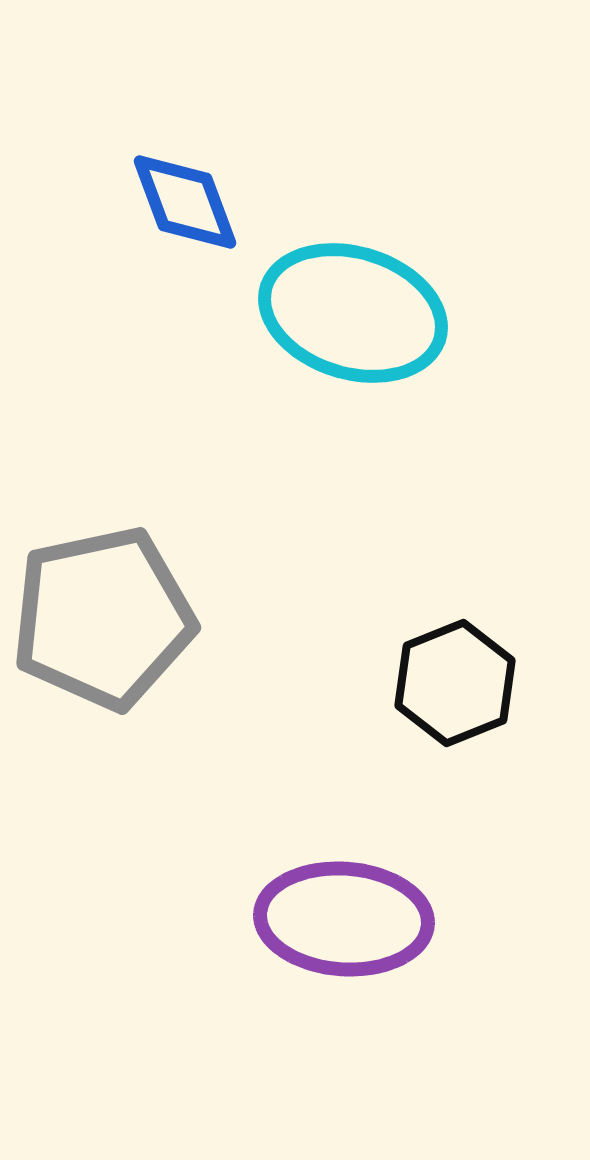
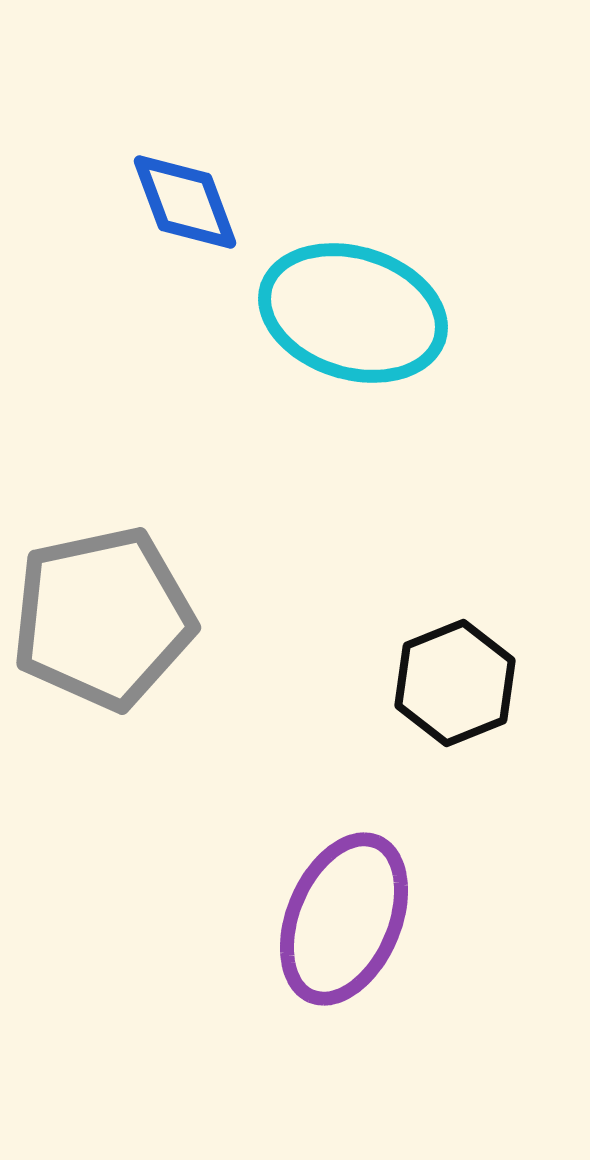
purple ellipse: rotated 71 degrees counterclockwise
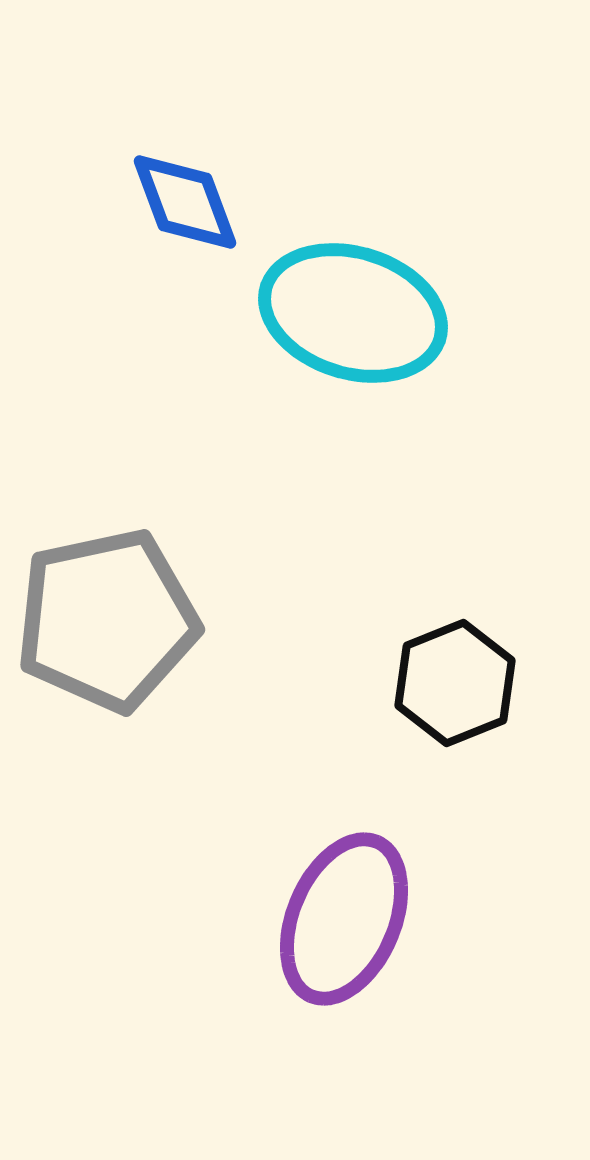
gray pentagon: moved 4 px right, 2 px down
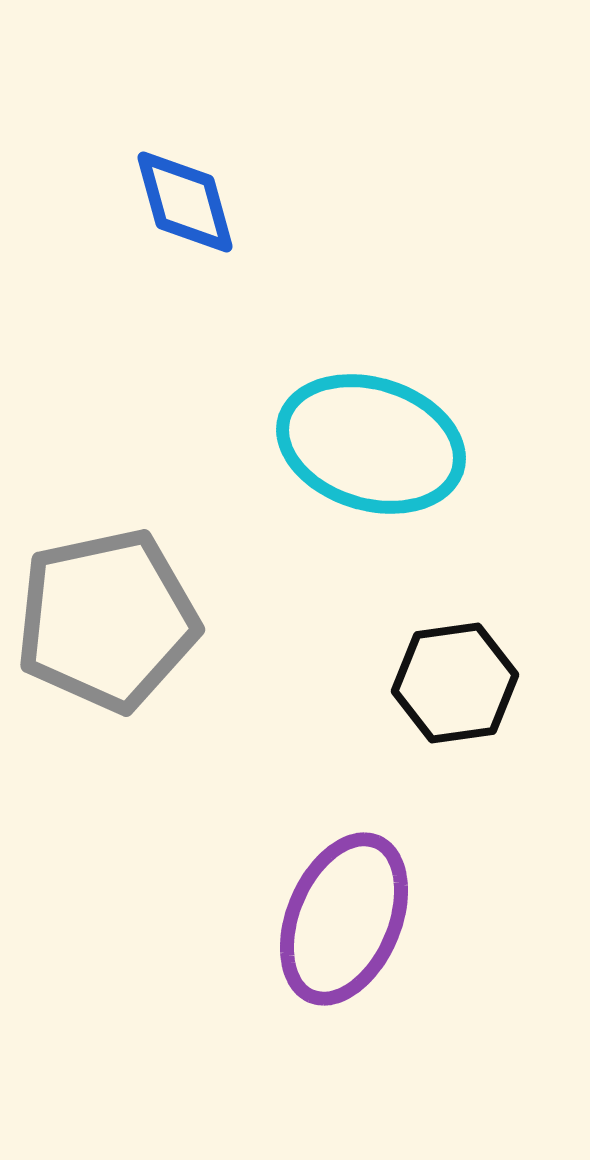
blue diamond: rotated 5 degrees clockwise
cyan ellipse: moved 18 px right, 131 px down
black hexagon: rotated 14 degrees clockwise
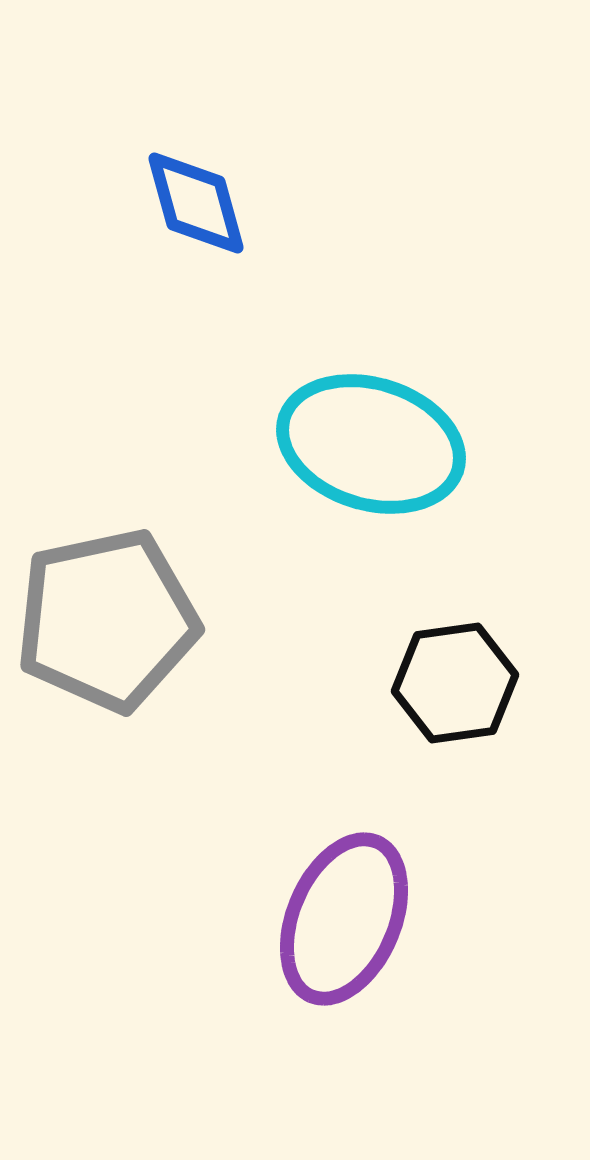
blue diamond: moved 11 px right, 1 px down
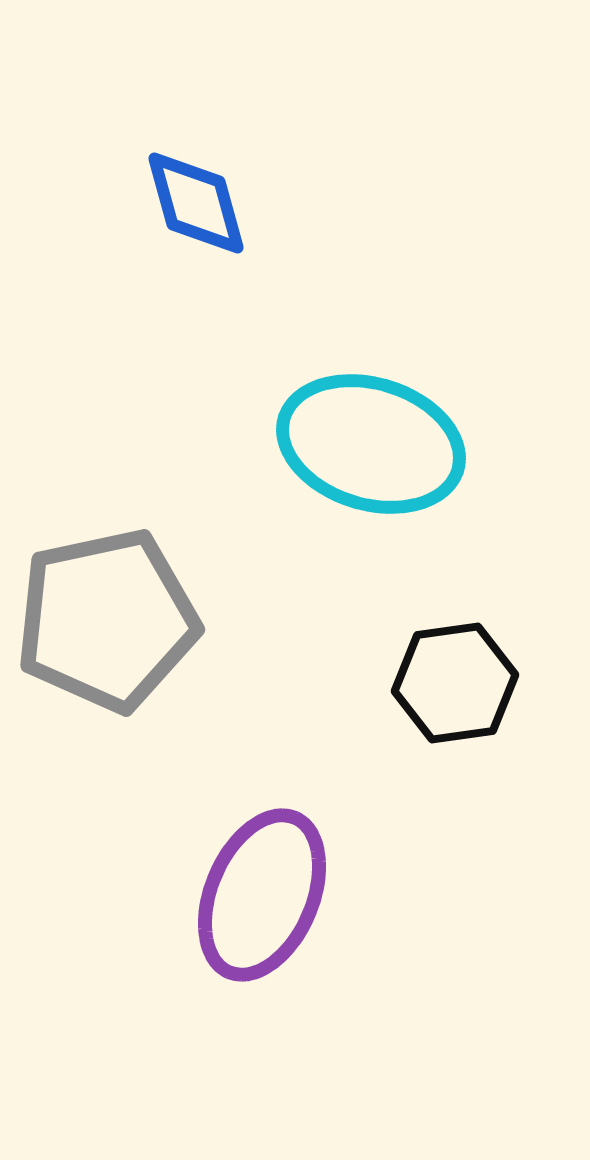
purple ellipse: moved 82 px left, 24 px up
